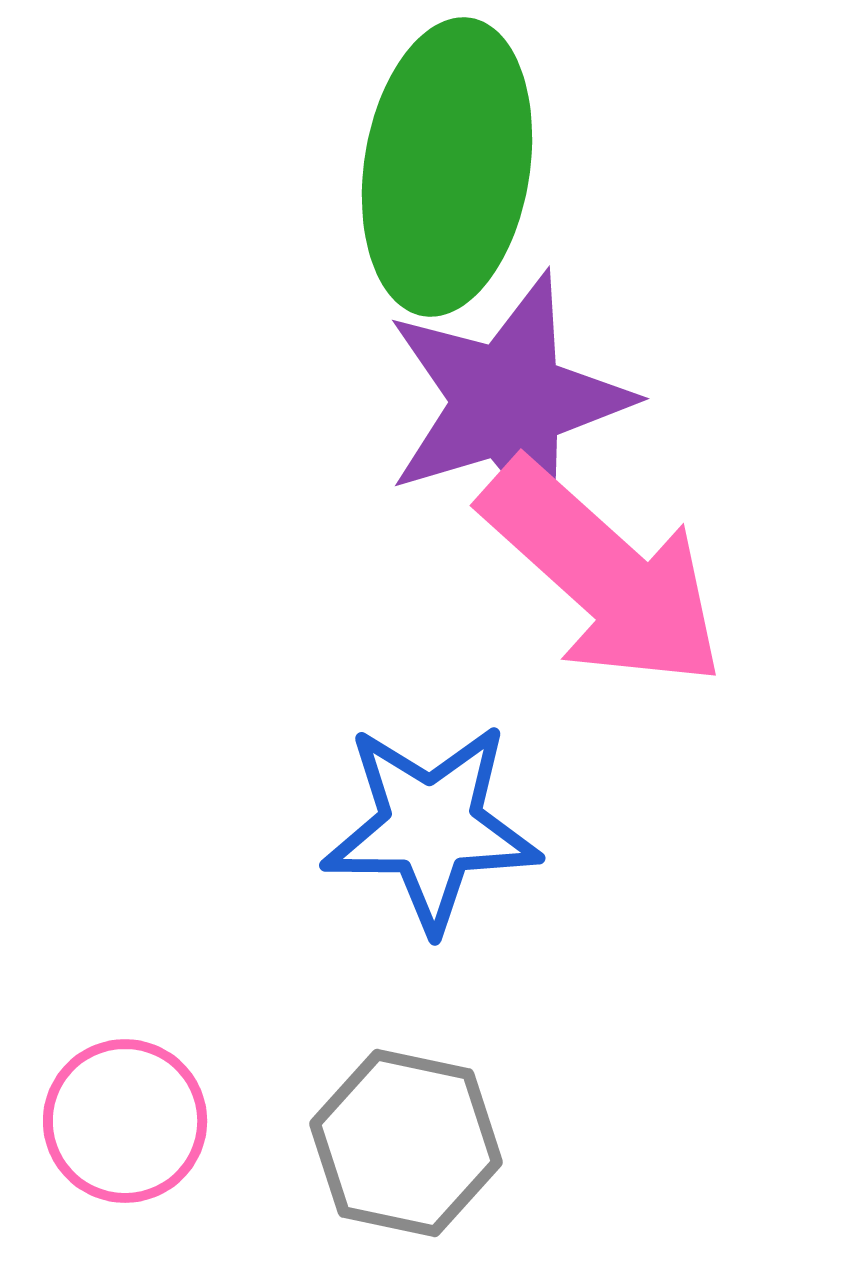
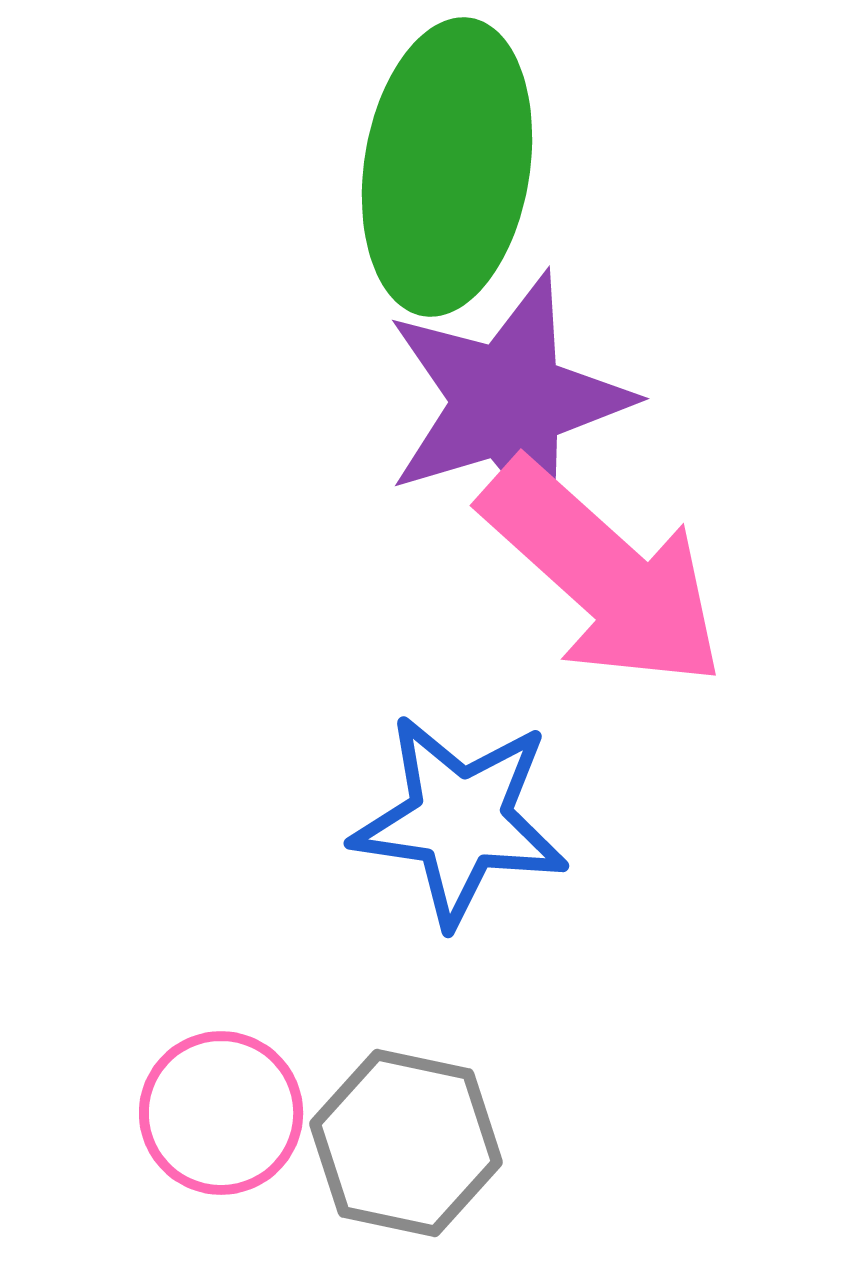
blue star: moved 29 px right, 7 px up; rotated 8 degrees clockwise
pink circle: moved 96 px right, 8 px up
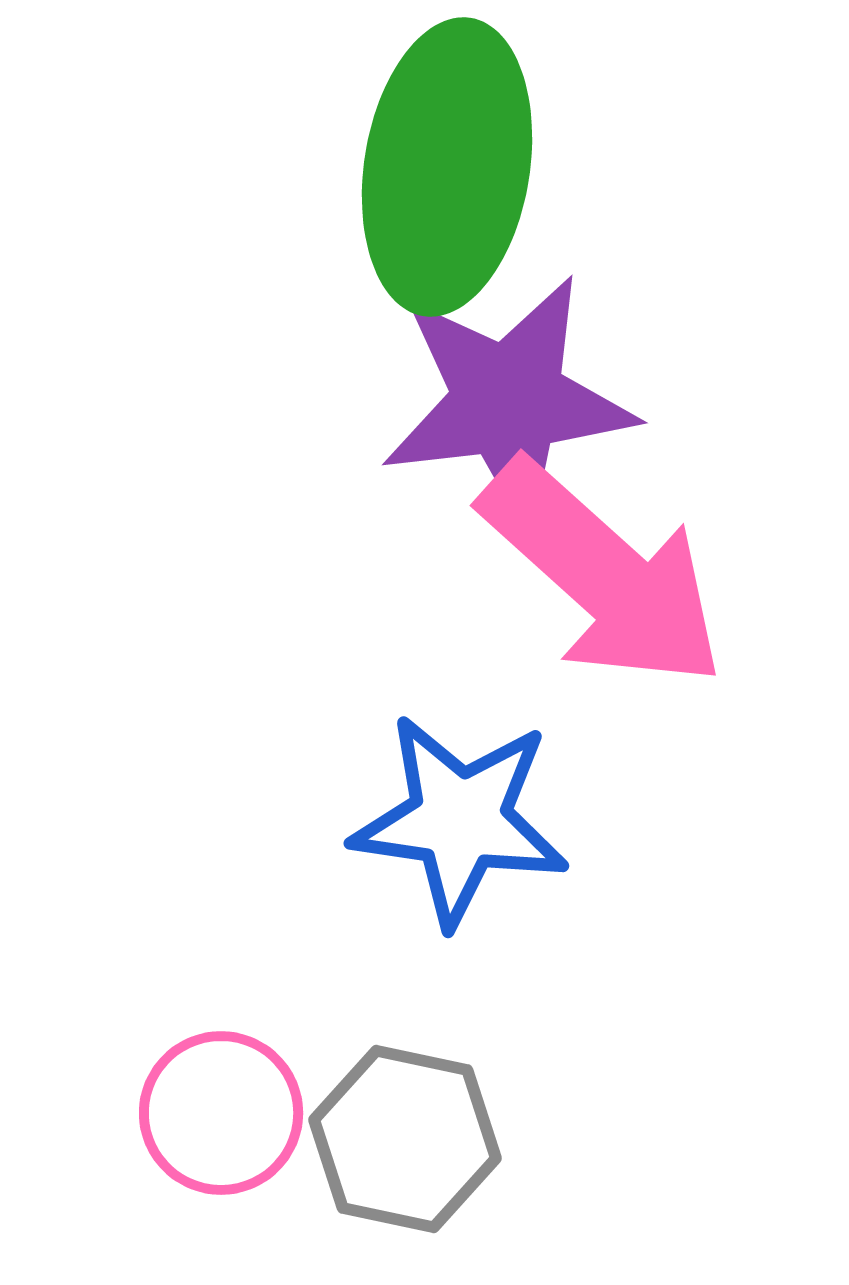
purple star: rotated 10 degrees clockwise
gray hexagon: moved 1 px left, 4 px up
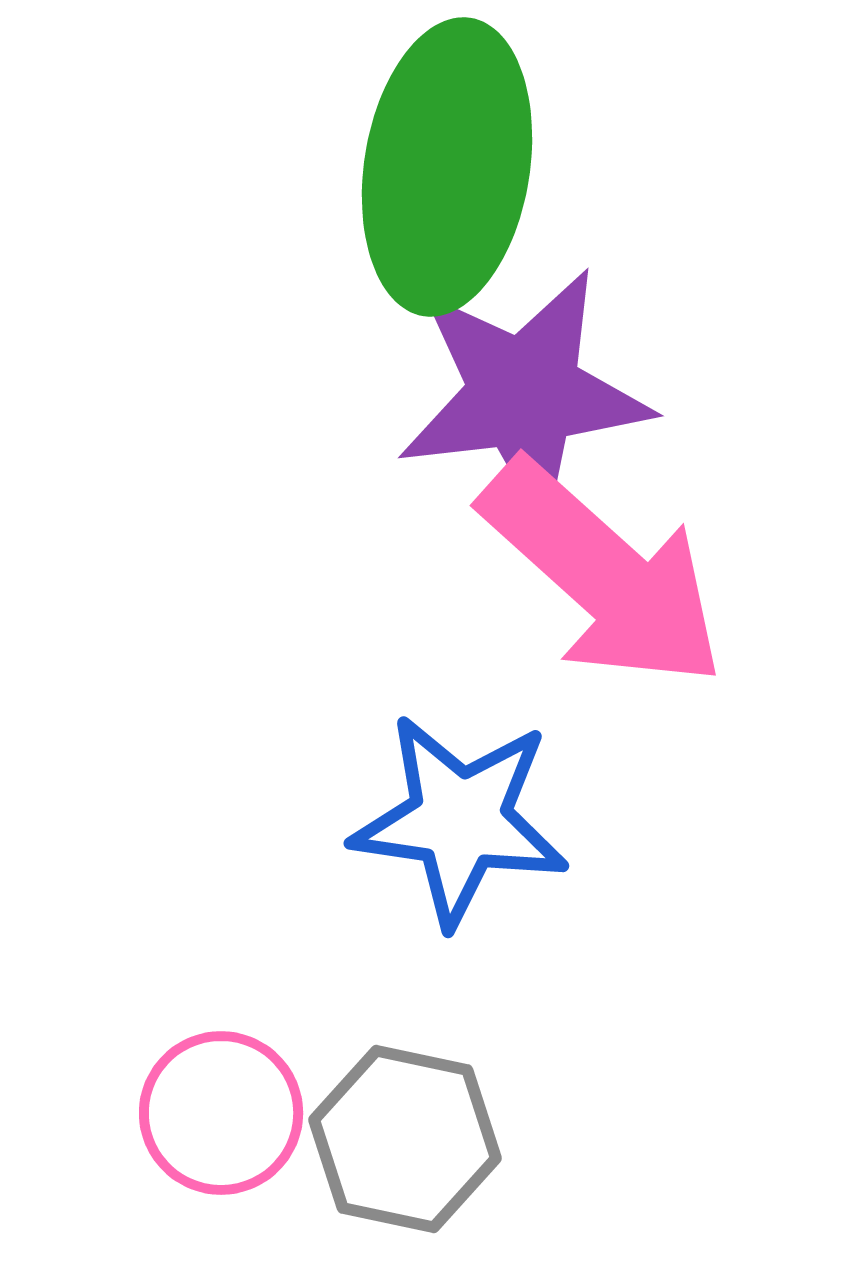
purple star: moved 16 px right, 7 px up
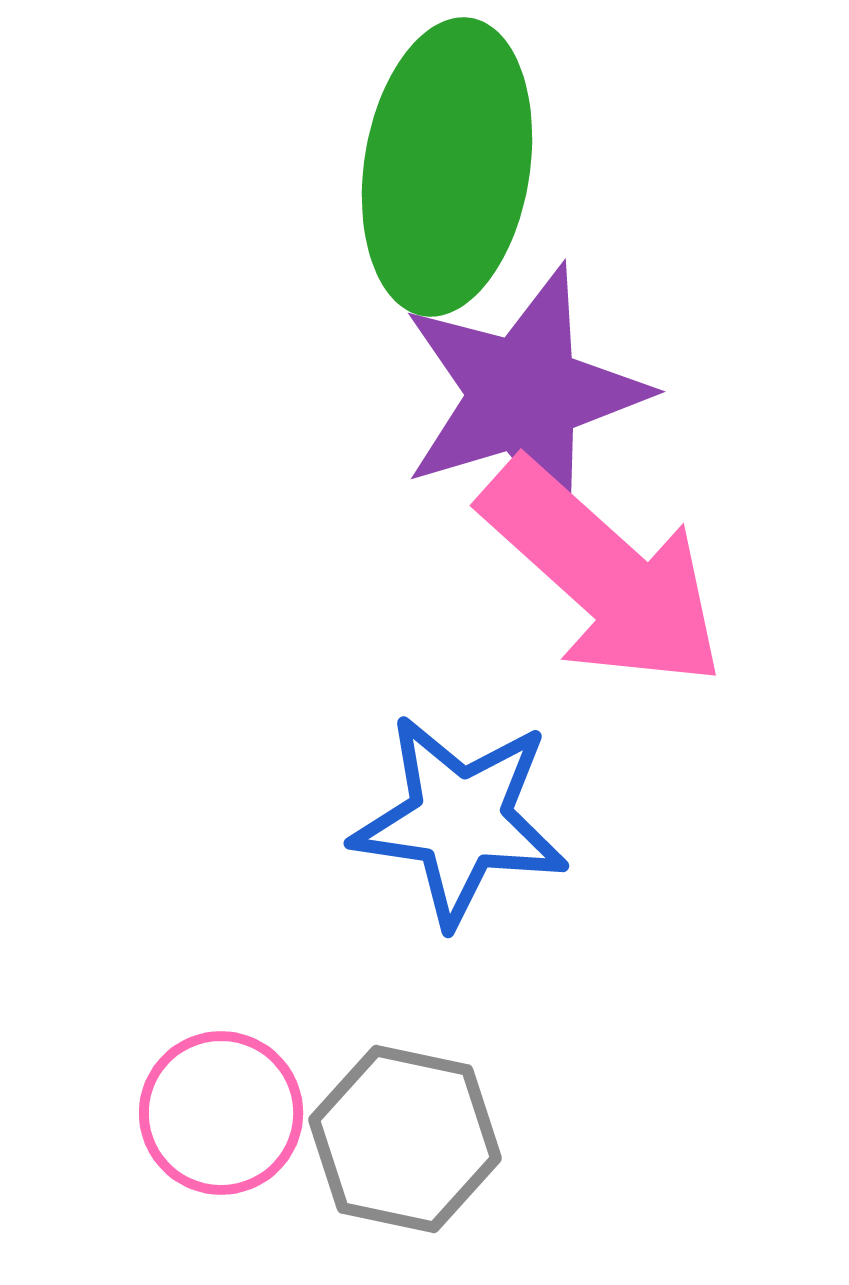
purple star: rotated 10 degrees counterclockwise
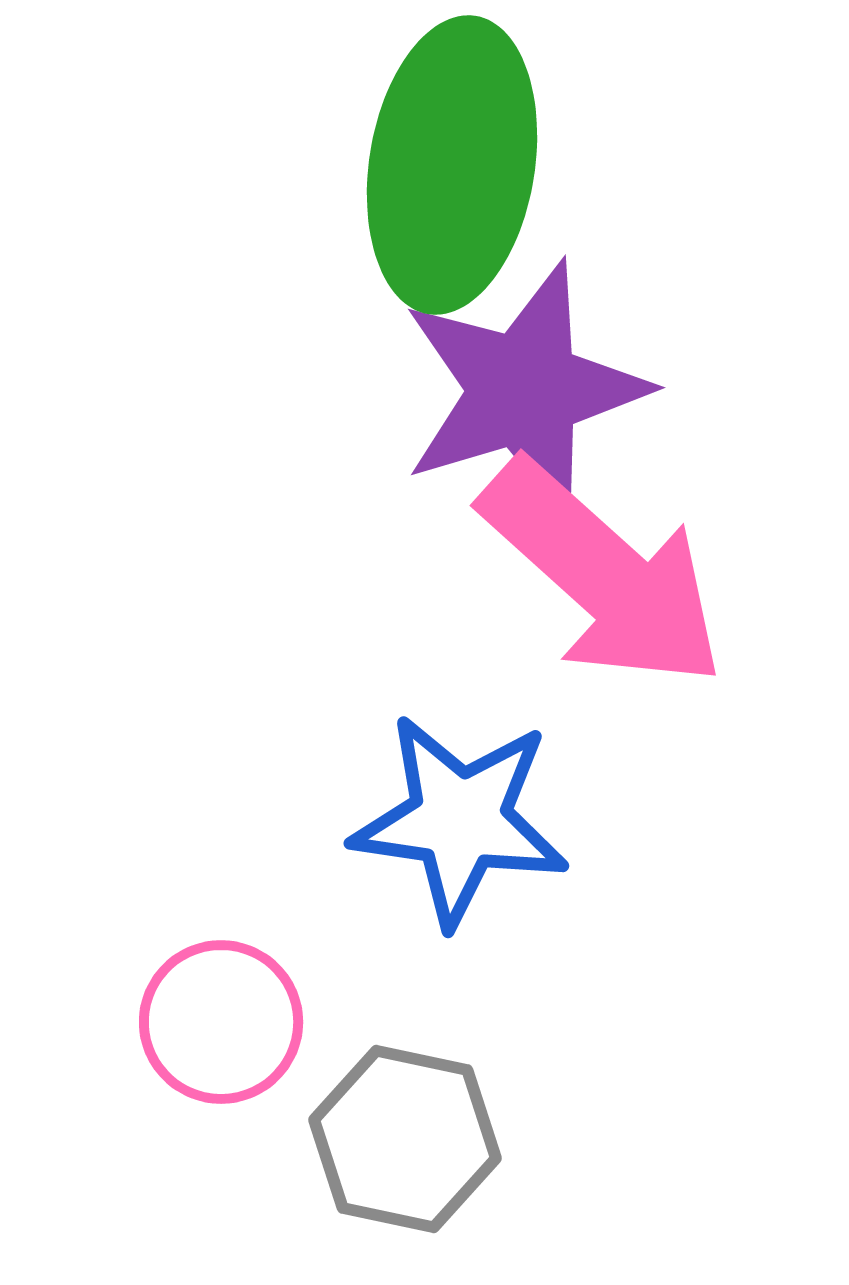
green ellipse: moved 5 px right, 2 px up
purple star: moved 4 px up
pink circle: moved 91 px up
